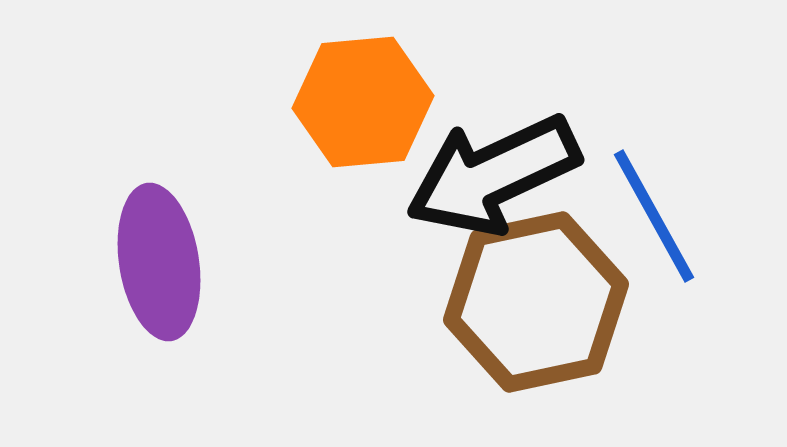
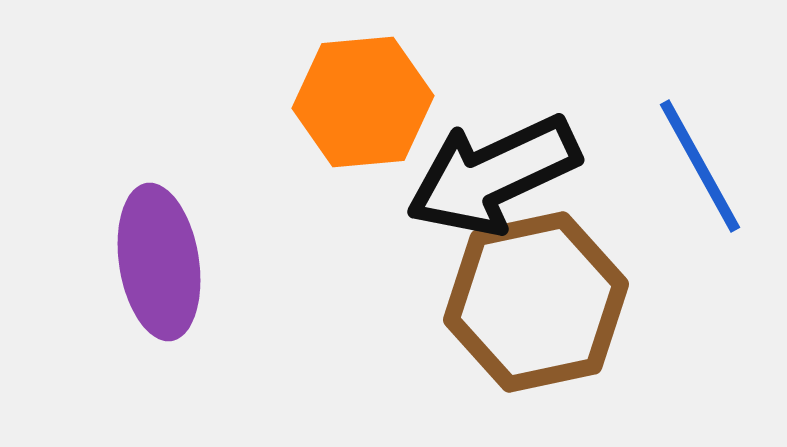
blue line: moved 46 px right, 50 px up
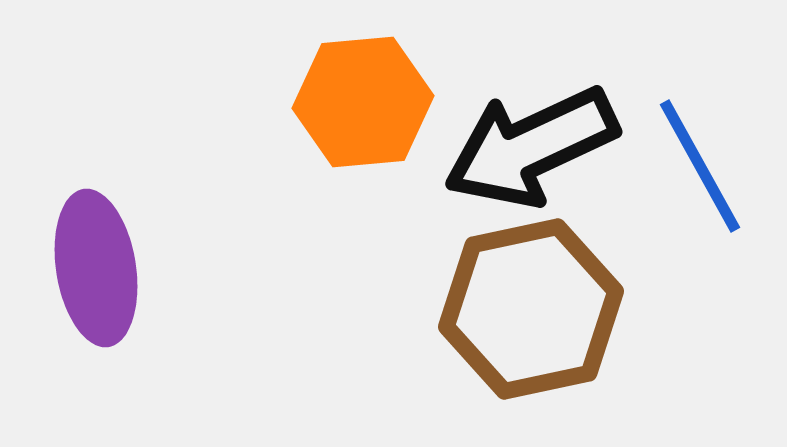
black arrow: moved 38 px right, 28 px up
purple ellipse: moved 63 px left, 6 px down
brown hexagon: moved 5 px left, 7 px down
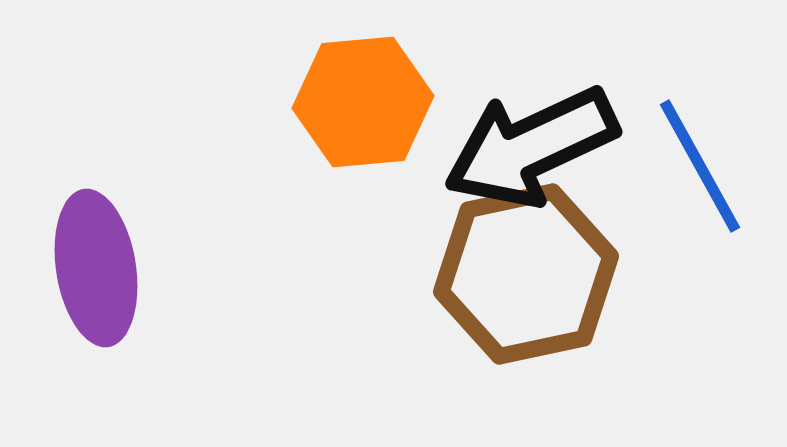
brown hexagon: moved 5 px left, 35 px up
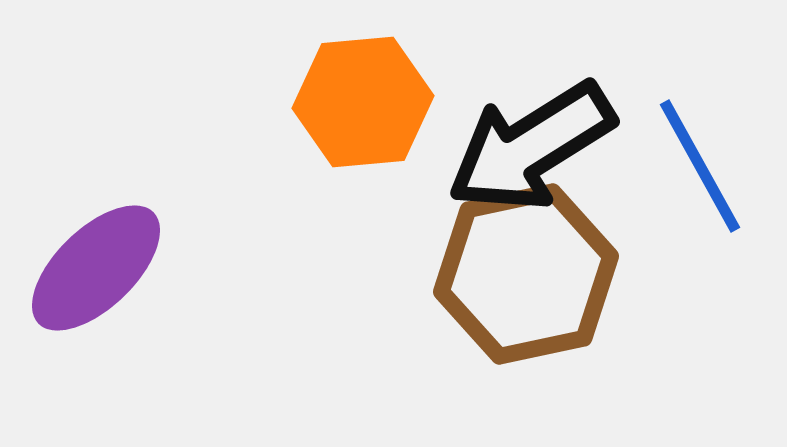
black arrow: rotated 7 degrees counterclockwise
purple ellipse: rotated 55 degrees clockwise
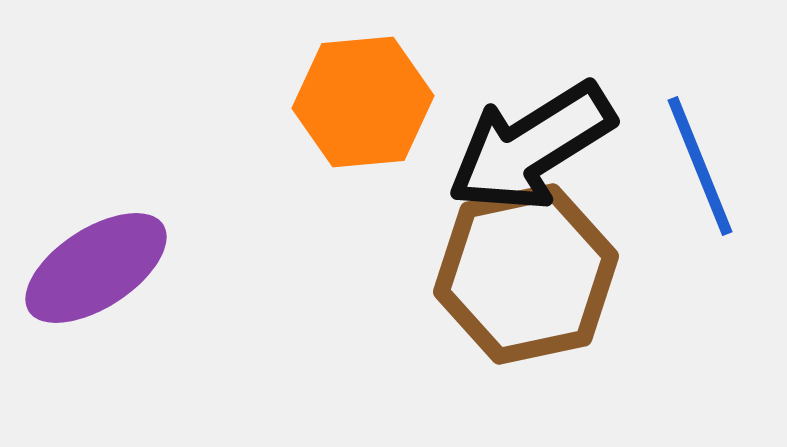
blue line: rotated 7 degrees clockwise
purple ellipse: rotated 11 degrees clockwise
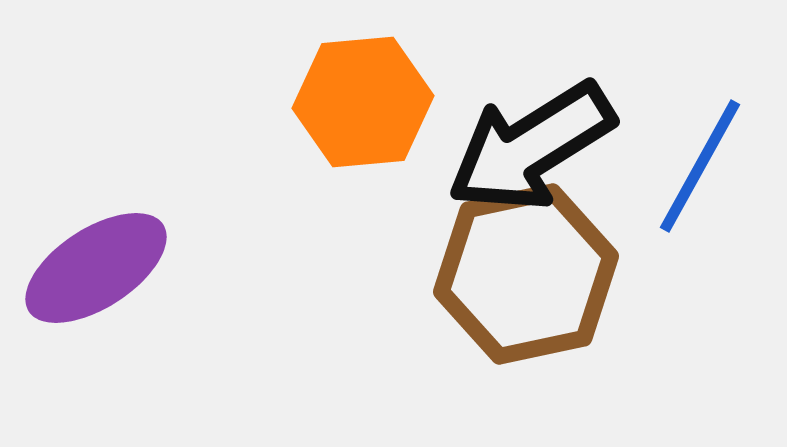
blue line: rotated 51 degrees clockwise
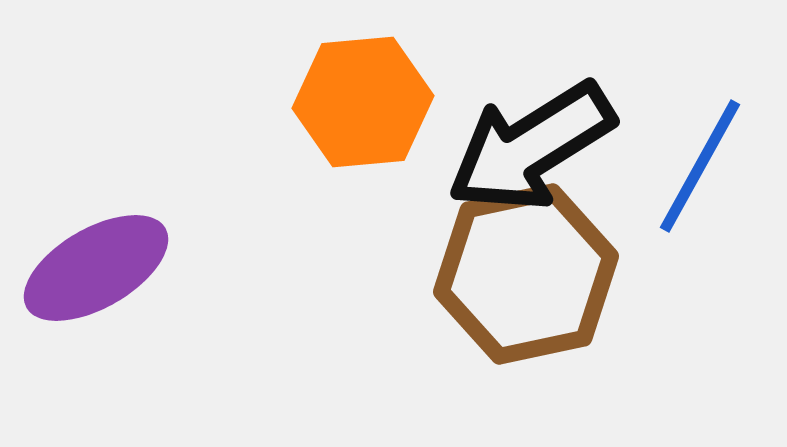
purple ellipse: rotated 3 degrees clockwise
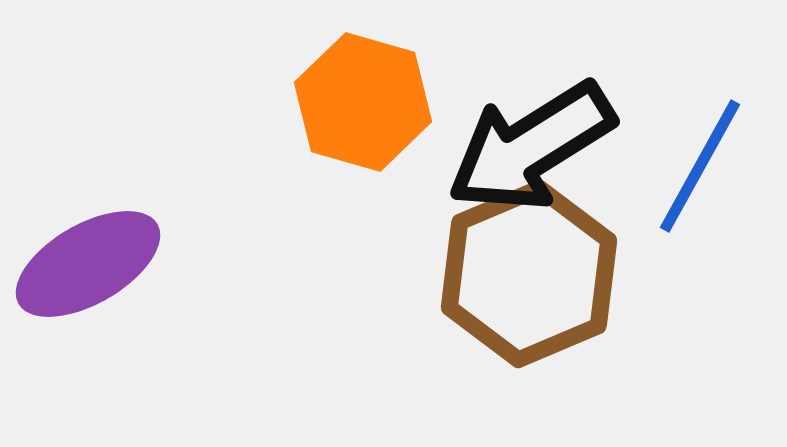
orange hexagon: rotated 21 degrees clockwise
purple ellipse: moved 8 px left, 4 px up
brown hexagon: moved 3 px right; rotated 11 degrees counterclockwise
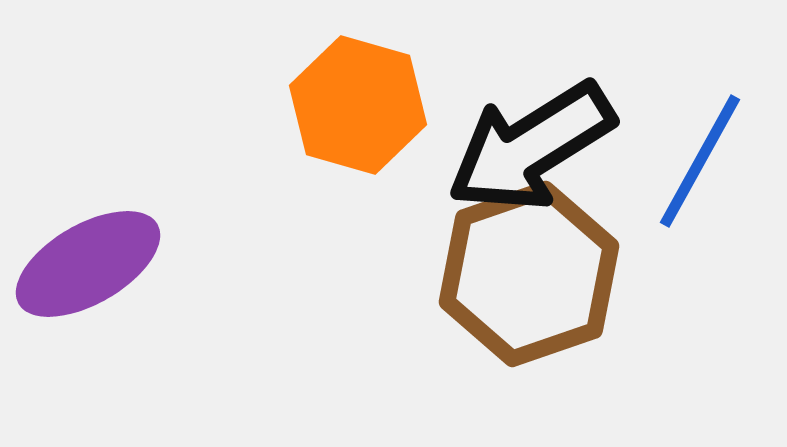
orange hexagon: moved 5 px left, 3 px down
blue line: moved 5 px up
brown hexagon: rotated 4 degrees clockwise
